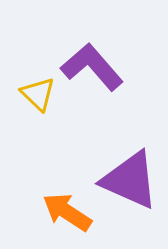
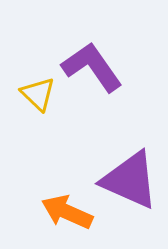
purple L-shape: rotated 6 degrees clockwise
orange arrow: rotated 9 degrees counterclockwise
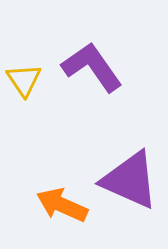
yellow triangle: moved 14 px left, 14 px up; rotated 12 degrees clockwise
orange arrow: moved 5 px left, 7 px up
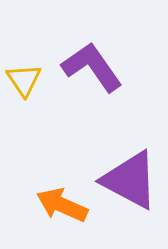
purple triangle: rotated 4 degrees clockwise
